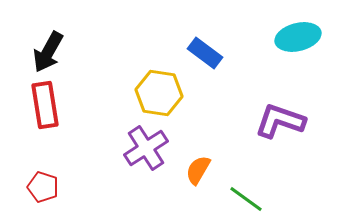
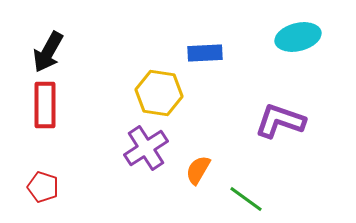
blue rectangle: rotated 40 degrees counterclockwise
red rectangle: rotated 9 degrees clockwise
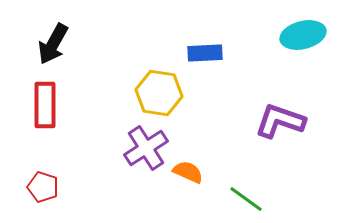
cyan ellipse: moved 5 px right, 2 px up
black arrow: moved 5 px right, 8 px up
orange semicircle: moved 10 px left, 2 px down; rotated 84 degrees clockwise
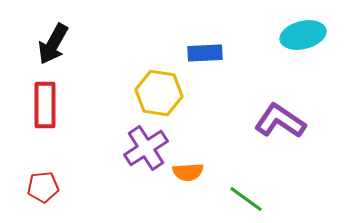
purple L-shape: rotated 15 degrees clockwise
orange semicircle: rotated 152 degrees clockwise
red pentagon: rotated 24 degrees counterclockwise
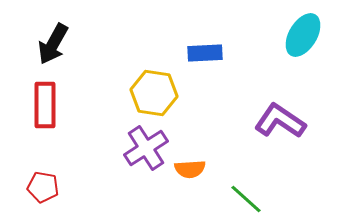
cyan ellipse: rotated 45 degrees counterclockwise
yellow hexagon: moved 5 px left
orange semicircle: moved 2 px right, 3 px up
red pentagon: rotated 16 degrees clockwise
green line: rotated 6 degrees clockwise
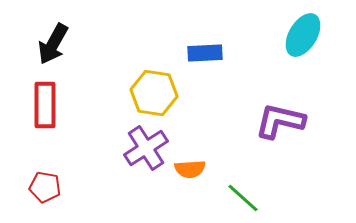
purple L-shape: rotated 21 degrees counterclockwise
red pentagon: moved 2 px right
green line: moved 3 px left, 1 px up
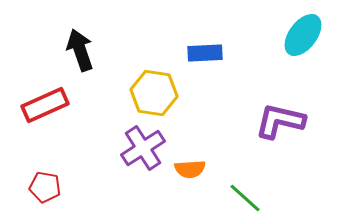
cyan ellipse: rotated 6 degrees clockwise
black arrow: moved 27 px right, 6 px down; rotated 132 degrees clockwise
red rectangle: rotated 66 degrees clockwise
purple cross: moved 3 px left
green line: moved 2 px right
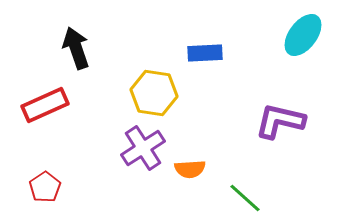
black arrow: moved 4 px left, 2 px up
red pentagon: rotated 28 degrees clockwise
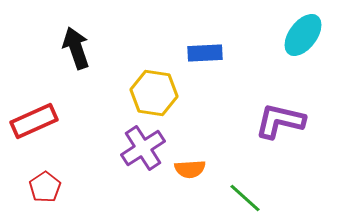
red rectangle: moved 11 px left, 16 px down
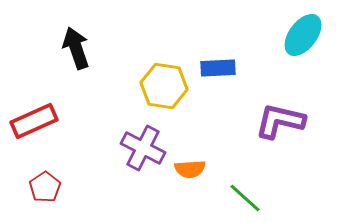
blue rectangle: moved 13 px right, 15 px down
yellow hexagon: moved 10 px right, 7 px up
purple cross: rotated 30 degrees counterclockwise
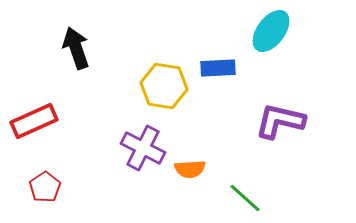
cyan ellipse: moved 32 px left, 4 px up
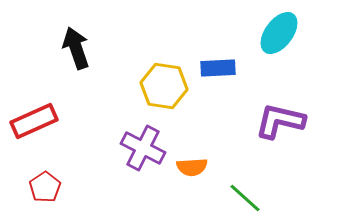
cyan ellipse: moved 8 px right, 2 px down
orange semicircle: moved 2 px right, 2 px up
